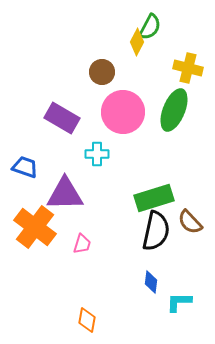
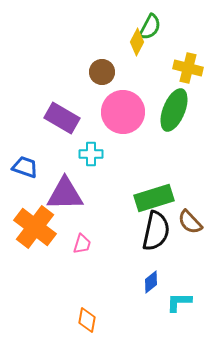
cyan cross: moved 6 px left
blue diamond: rotated 45 degrees clockwise
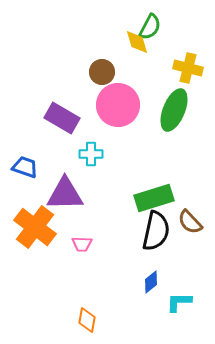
yellow diamond: rotated 44 degrees counterclockwise
pink circle: moved 5 px left, 7 px up
pink trapezoid: rotated 75 degrees clockwise
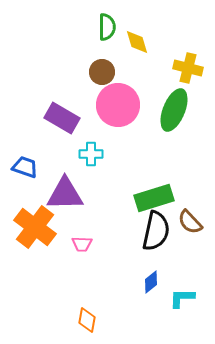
green semicircle: moved 43 px left; rotated 28 degrees counterclockwise
cyan L-shape: moved 3 px right, 4 px up
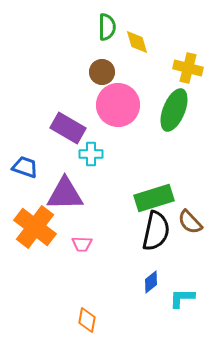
purple rectangle: moved 6 px right, 10 px down
